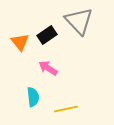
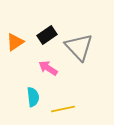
gray triangle: moved 26 px down
orange triangle: moved 5 px left; rotated 36 degrees clockwise
yellow line: moved 3 px left
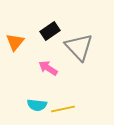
black rectangle: moved 3 px right, 4 px up
orange triangle: rotated 18 degrees counterclockwise
cyan semicircle: moved 4 px right, 8 px down; rotated 102 degrees clockwise
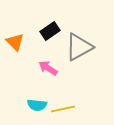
orange triangle: rotated 24 degrees counterclockwise
gray triangle: rotated 44 degrees clockwise
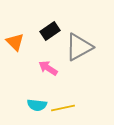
yellow line: moved 1 px up
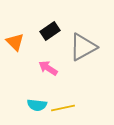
gray triangle: moved 4 px right
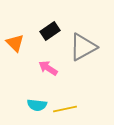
orange triangle: moved 1 px down
yellow line: moved 2 px right, 1 px down
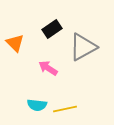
black rectangle: moved 2 px right, 2 px up
